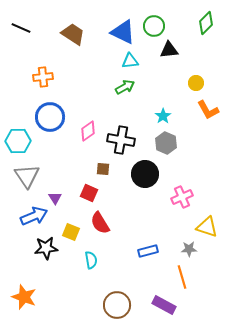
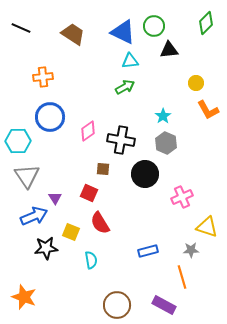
gray star: moved 2 px right, 1 px down
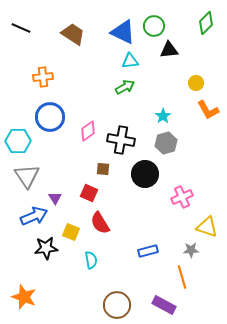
gray hexagon: rotated 20 degrees clockwise
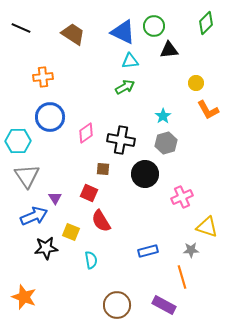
pink diamond: moved 2 px left, 2 px down
red semicircle: moved 1 px right, 2 px up
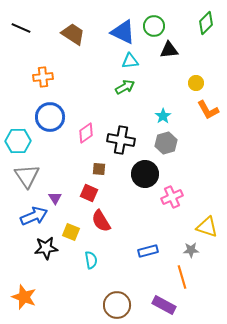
brown square: moved 4 px left
pink cross: moved 10 px left
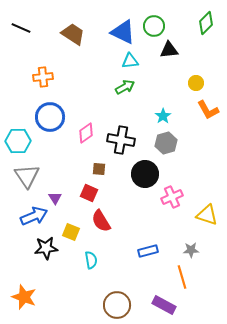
yellow triangle: moved 12 px up
